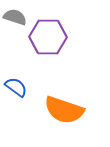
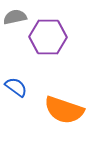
gray semicircle: rotated 30 degrees counterclockwise
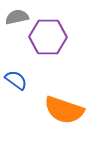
gray semicircle: moved 2 px right
blue semicircle: moved 7 px up
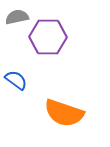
orange semicircle: moved 3 px down
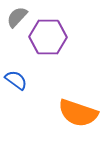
gray semicircle: rotated 35 degrees counterclockwise
orange semicircle: moved 14 px right
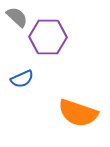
gray semicircle: rotated 90 degrees clockwise
blue semicircle: moved 6 px right, 1 px up; rotated 120 degrees clockwise
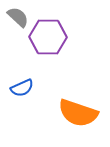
gray semicircle: moved 1 px right
blue semicircle: moved 9 px down
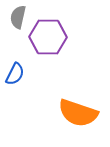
gray semicircle: rotated 120 degrees counterclockwise
blue semicircle: moved 7 px left, 14 px up; rotated 40 degrees counterclockwise
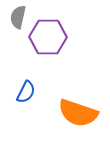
blue semicircle: moved 11 px right, 18 px down
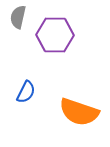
purple hexagon: moved 7 px right, 2 px up
orange semicircle: moved 1 px right, 1 px up
